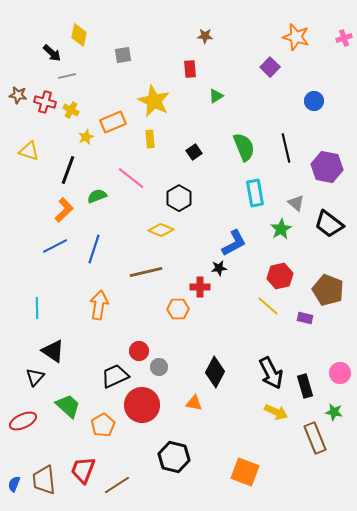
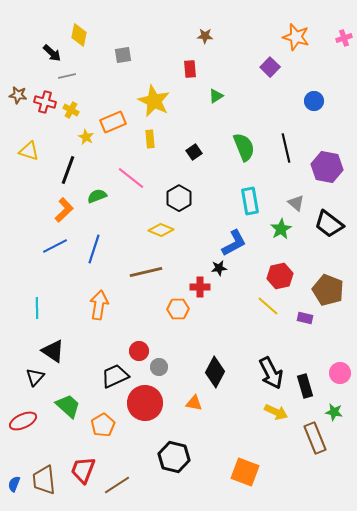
yellow star at (86, 137): rotated 21 degrees counterclockwise
cyan rectangle at (255, 193): moved 5 px left, 8 px down
red circle at (142, 405): moved 3 px right, 2 px up
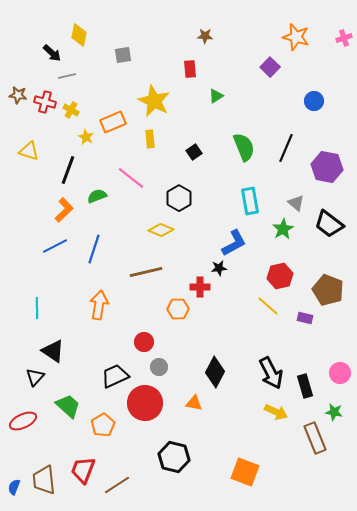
black line at (286, 148): rotated 36 degrees clockwise
green star at (281, 229): moved 2 px right
red circle at (139, 351): moved 5 px right, 9 px up
blue semicircle at (14, 484): moved 3 px down
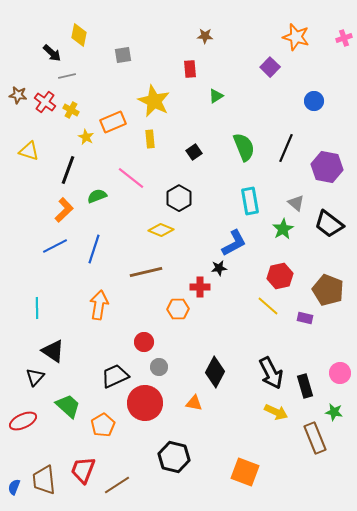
red cross at (45, 102): rotated 20 degrees clockwise
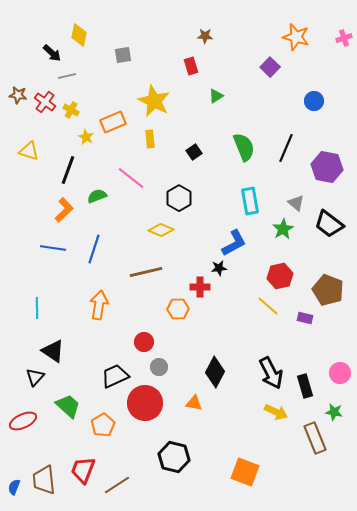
red rectangle at (190, 69): moved 1 px right, 3 px up; rotated 12 degrees counterclockwise
blue line at (55, 246): moved 2 px left, 2 px down; rotated 35 degrees clockwise
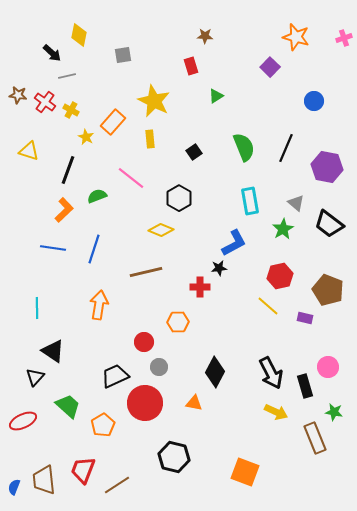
orange rectangle at (113, 122): rotated 25 degrees counterclockwise
orange hexagon at (178, 309): moved 13 px down
pink circle at (340, 373): moved 12 px left, 6 px up
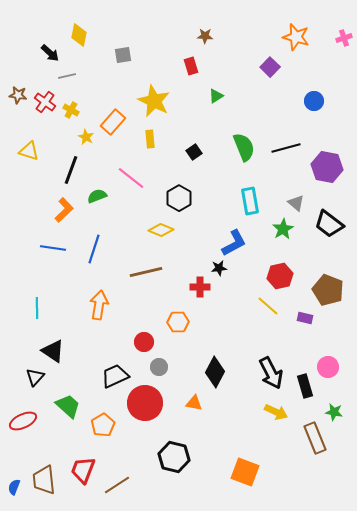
black arrow at (52, 53): moved 2 px left
black line at (286, 148): rotated 52 degrees clockwise
black line at (68, 170): moved 3 px right
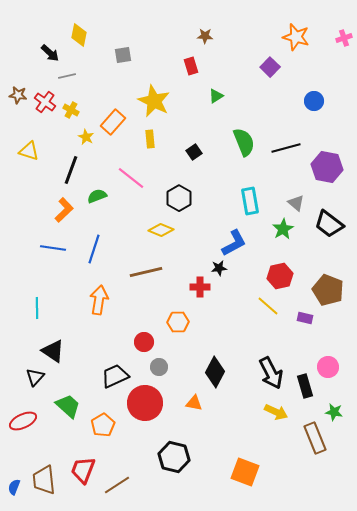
green semicircle at (244, 147): moved 5 px up
orange arrow at (99, 305): moved 5 px up
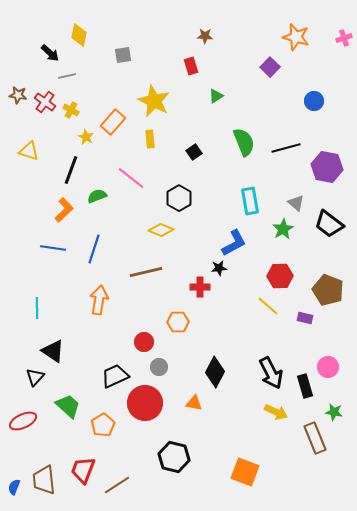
red hexagon at (280, 276): rotated 10 degrees clockwise
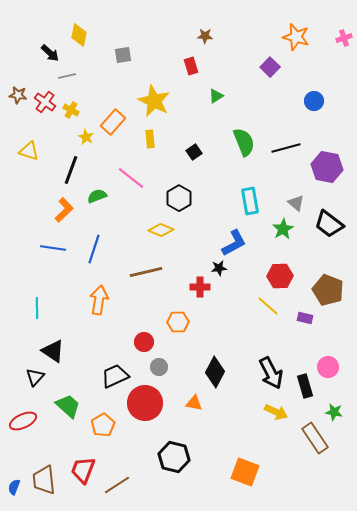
brown rectangle at (315, 438): rotated 12 degrees counterclockwise
